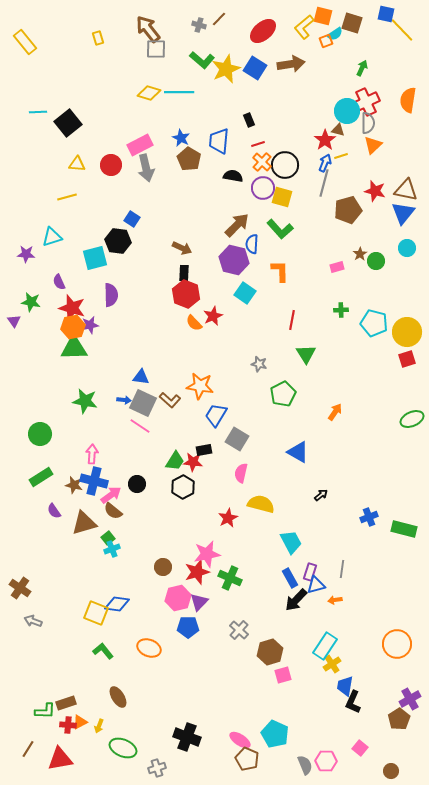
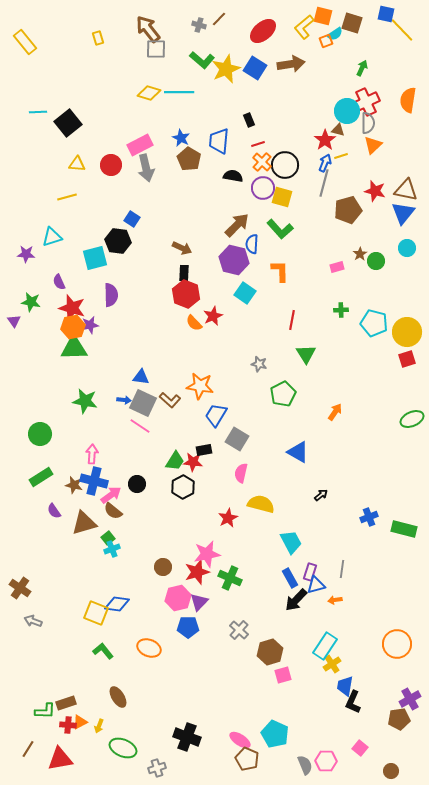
brown pentagon at (399, 719): rotated 25 degrees clockwise
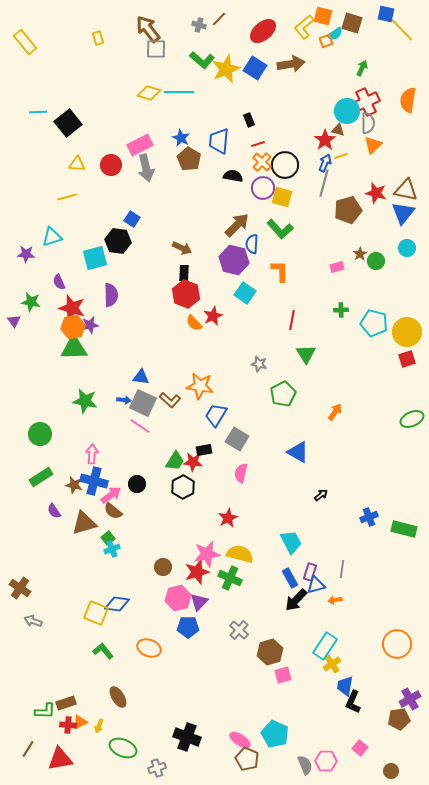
red star at (375, 191): moved 1 px right, 2 px down
yellow semicircle at (261, 504): moved 21 px left, 50 px down
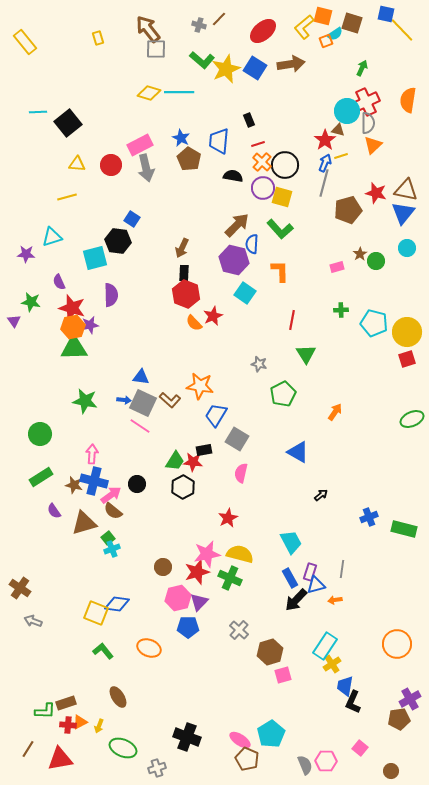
brown arrow at (182, 248): rotated 90 degrees clockwise
cyan pentagon at (275, 734): moved 4 px left; rotated 16 degrees clockwise
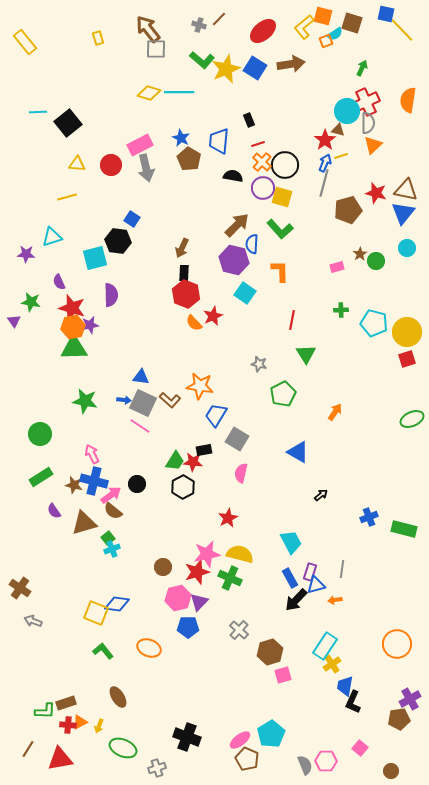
pink arrow at (92, 454): rotated 30 degrees counterclockwise
pink ellipse at (240, 740): rotated 70 degrees counterclockwise
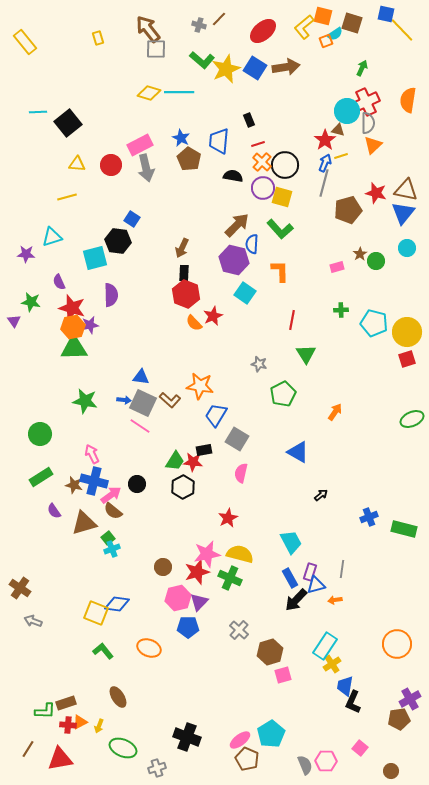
brown arrow at (291, 64): moved 5 px left, 3 px down
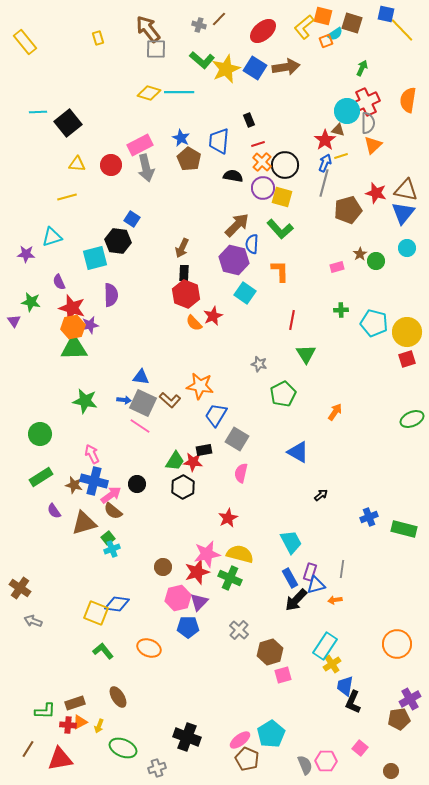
brown rectangle at (66, 703): moved 9 px right
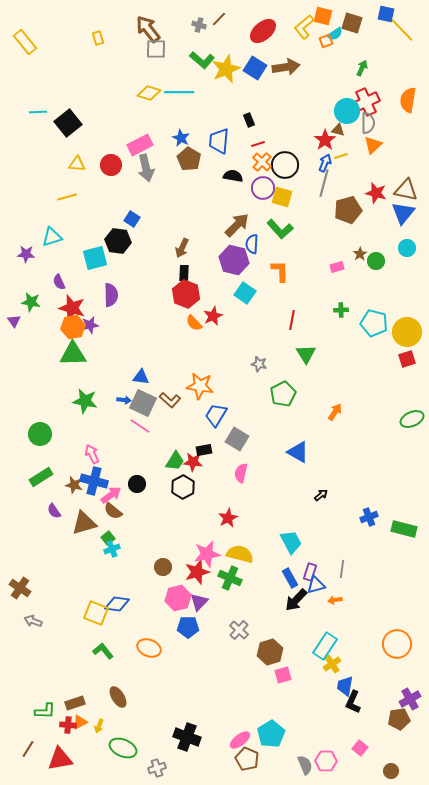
green triangle at (74, 348): moved 1 px left, 6 px down
